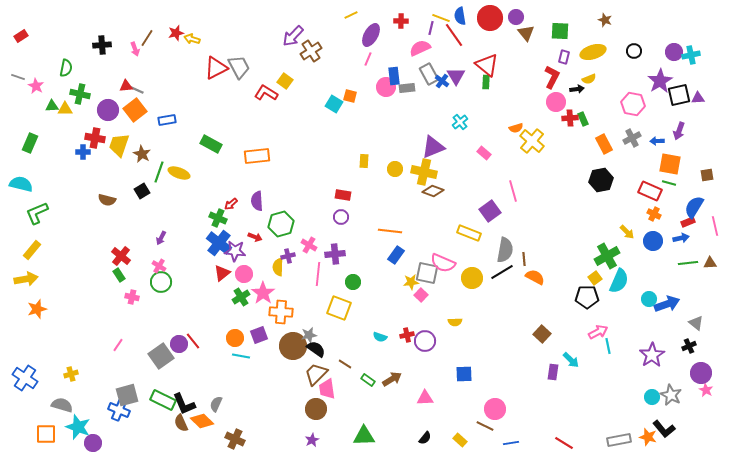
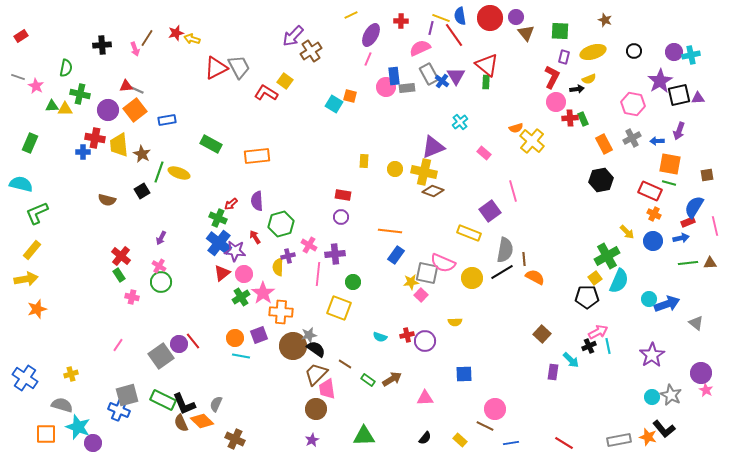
yellow trapezoid at (119, 145): rotated 25 degrees counterclockwise
red arrow at (255, 237): rotated 144 degrees counterclockwise
black cross at (689, 346): moved 100 px left
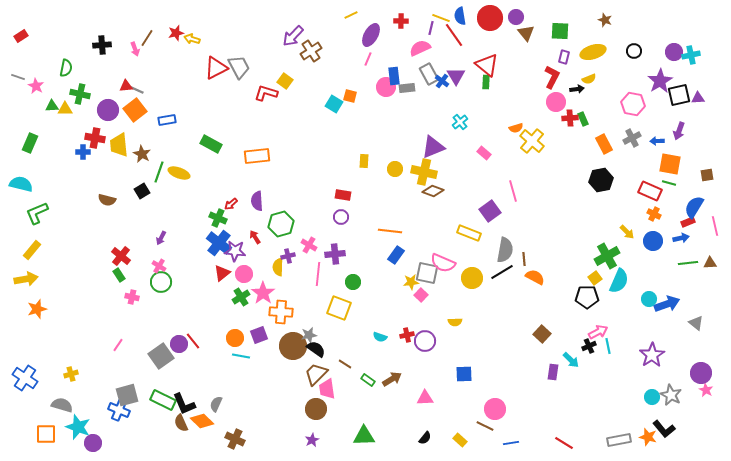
red L-shape at (266, 93): rotated 15 degrees counterclockwise
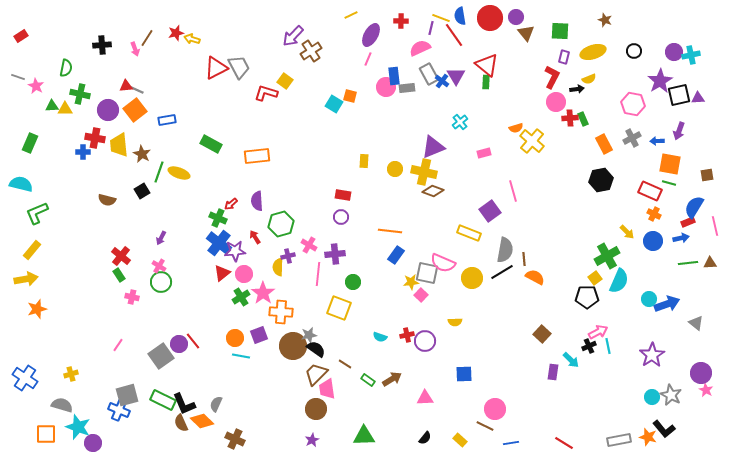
pink rectangle at (484, 153): rotated 56 degrees counterclockwise
purple star at (235, 251): rotated 10 degrees counterclockwise
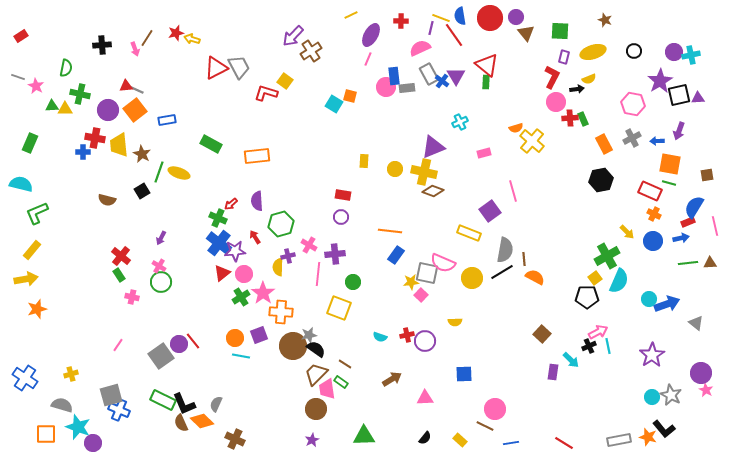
cyan cross at (460, 122): rotated 14 degrees clockwise
green rectangle at (368, 380): moved 27 px left, 2 px down
gray square at (127, 395): moved 16 px left
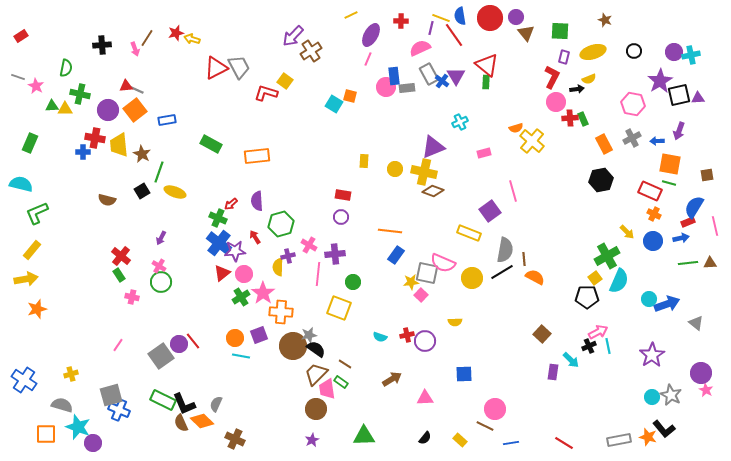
yellow ellipse at (179, 173): moved 4 px left, 19 px down
blue cross at (25, 378): moved 1 px left, 2 px down
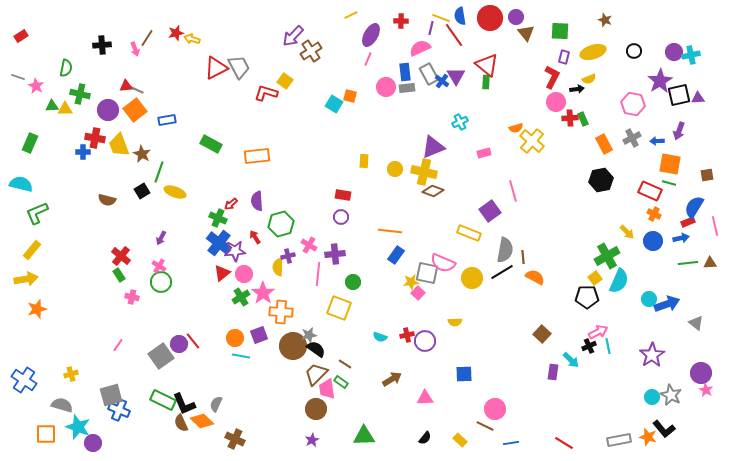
blue rectangle at (394, 76): moved 11 px right, 4 px up
yellow trapezoid at (119, 145): rotated 15 degrees counterclockwise
brown line at (524, 259): moved 1 px left, 2 px up
pink square at (421, 295): moved 3 px left, 2 px up
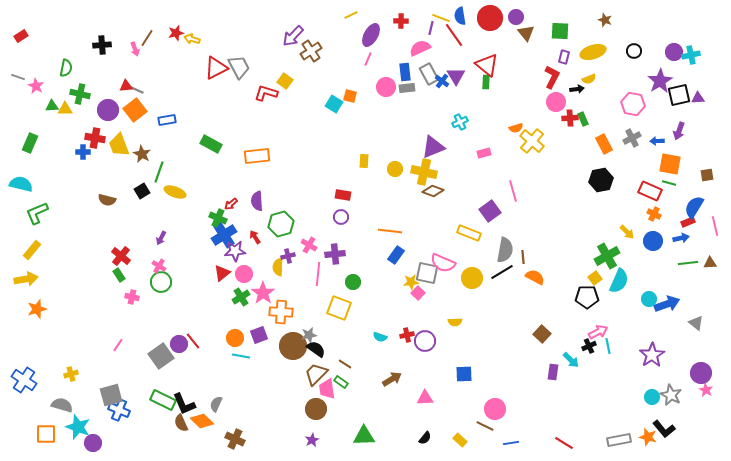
blue cross at (219, 243): moved 5 px right, 8 px up; rotated 20 degrees clockwise
